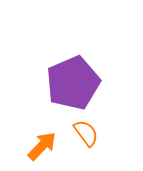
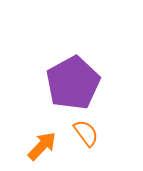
purple pentagon: rotated 6 degrees counterclockwise
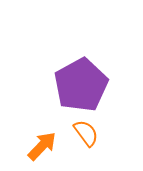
purple pentagon: moved 8 px right, 2 px down
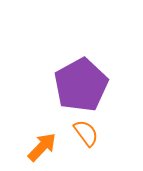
orange arrow: moved 1 px down
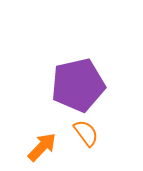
purple pentagon: moved 3 px left; rotated 16 degrees clockwise
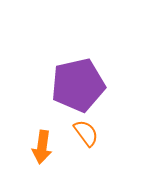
orange arrow: rotated 144 degrees clockwise
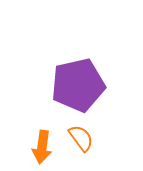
orange semicircle: moved 5 px left, 5 px down
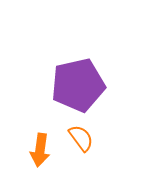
orange arrow: moved 2 px left, 3 px down
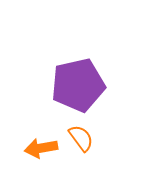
orange arrow: moved 1 px right, 2 px up; rotated 72 degrees clockwise
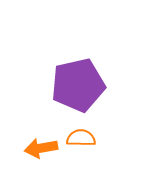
orange semicircle: rotated 52 degrees counterclockwise
